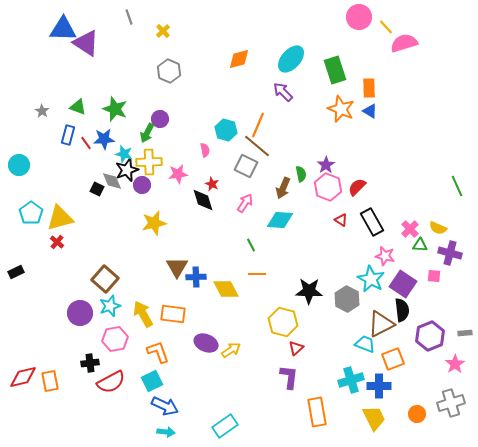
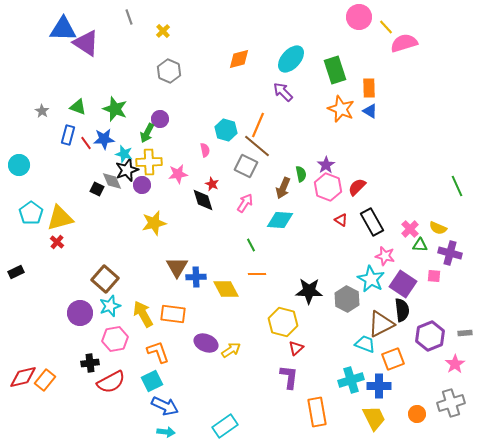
orange rectangle at (50, 381): moved 5 px left, 1 px up; rotated 50 degrees clockwise
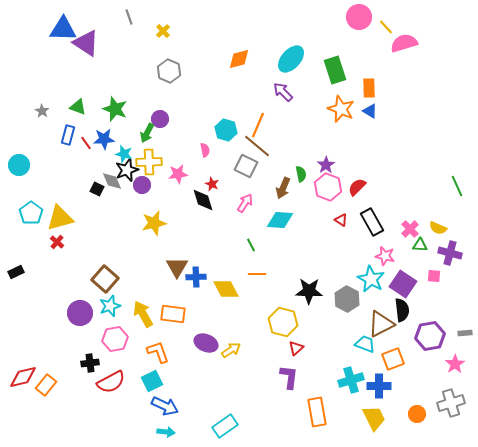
purple hexagon at (430, 336): rotated 12 degrees clockwise
orange rectangle at (45, 380): moved 1 px right, 5 px down
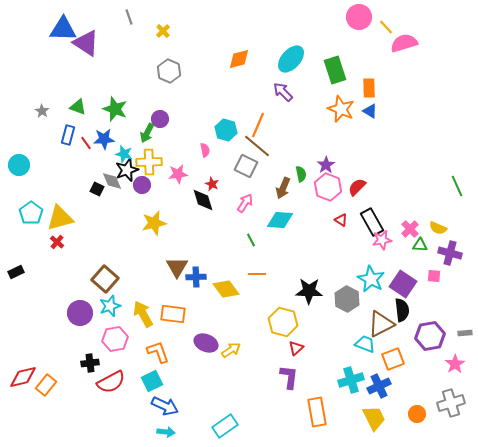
green line at (251, 245): moved 5 px up
pink star at (385, 256): moved 3 px left, 16 px up; rotated 24 degrees counterclockwise
yellow diamond at (226, 289): rotated 8 degrees counterclockwise
blue cross at (379, 386): rotated 25 degrees counterclockwise
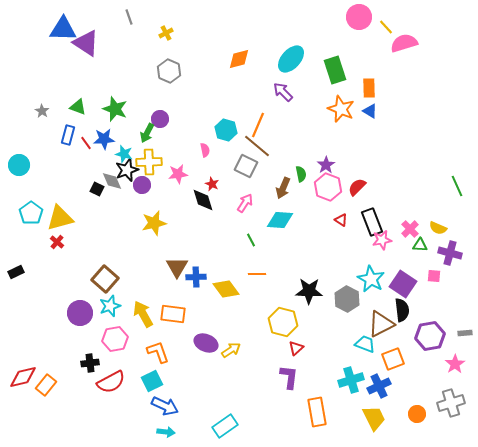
yellow cross at (163, 31): moved 3 px right, 2 px down; rotated 16 degrees clockwise
black rectangle at (372, 222): rotated 8 degrees clockwise
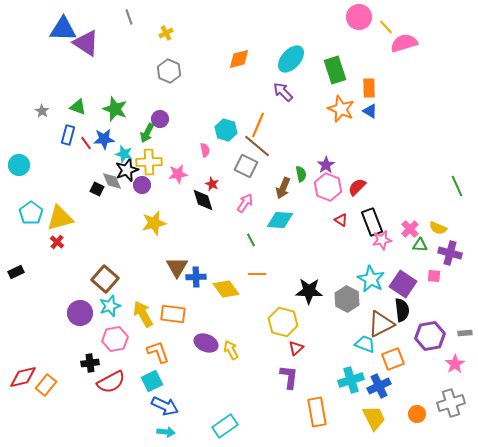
yellow arrow at (231, 350): rotated 84 degrees counterclockwise
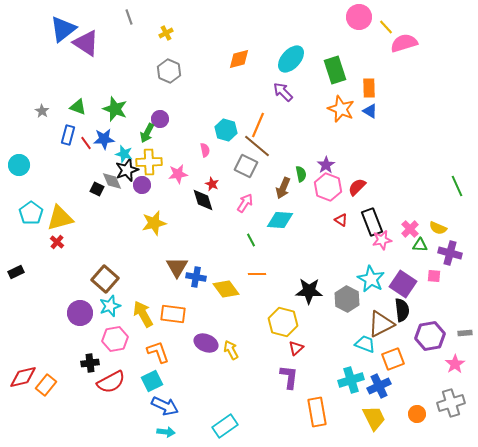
blue triangle at (63, 29): rotated 40 degrees counterclockwise
blue cross at (196, 277): rotated 12 degrees clockwise
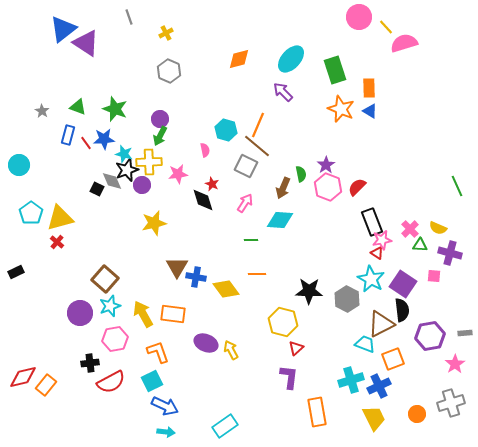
green arrow at (147, 133): moved 13 px right, 3 px down
red triangle at (341, 220): moved 36 px right, 33 px down
green line at (251, 240): rotated 64 degrees counterclockwise
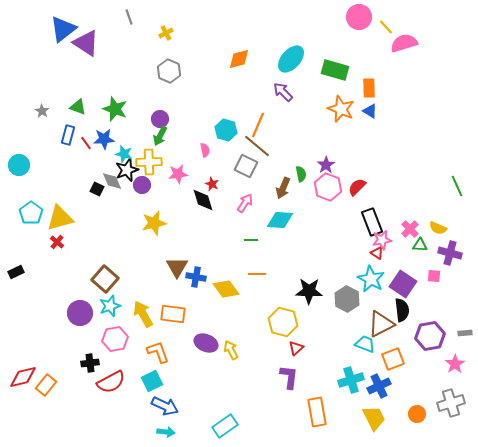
green rectangle at (335, 70): rotated 56 degrees counterclockwise
